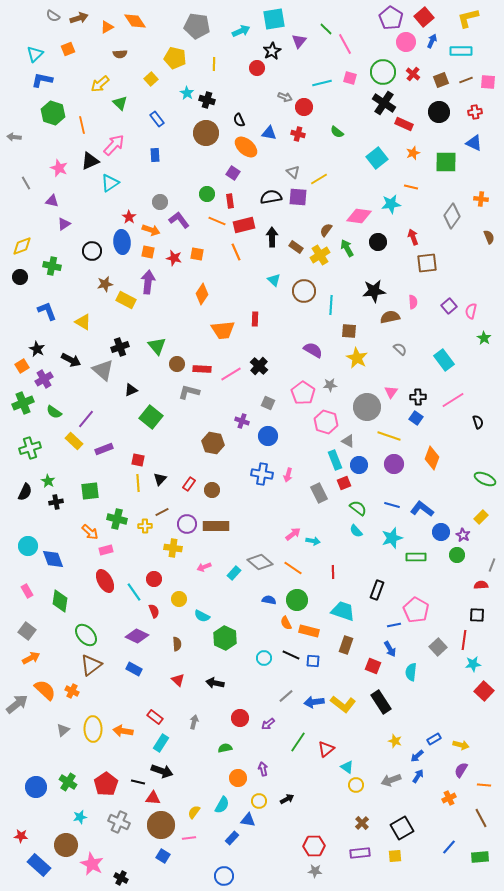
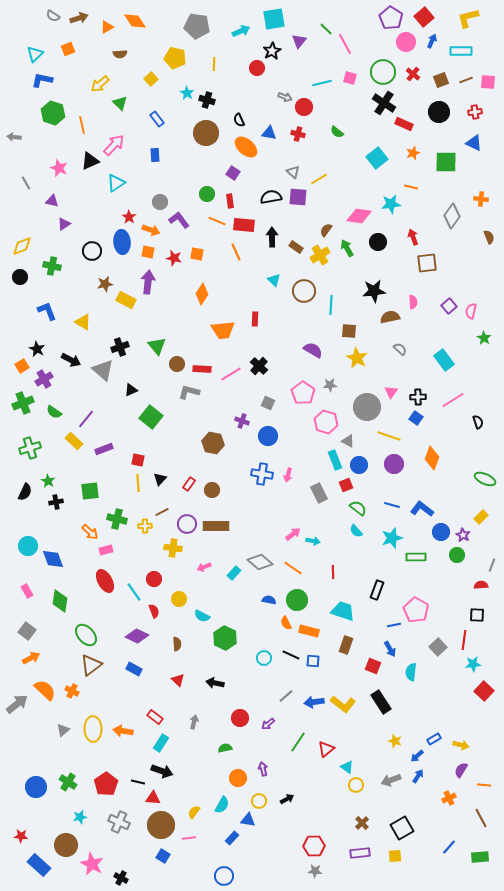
cyan triangle at (110, 183): moved 6 px right
red rectangle at (244, 225): rotated 20 degrees clockwise
red square at (344, 483): moved 2 px right, 2 px down
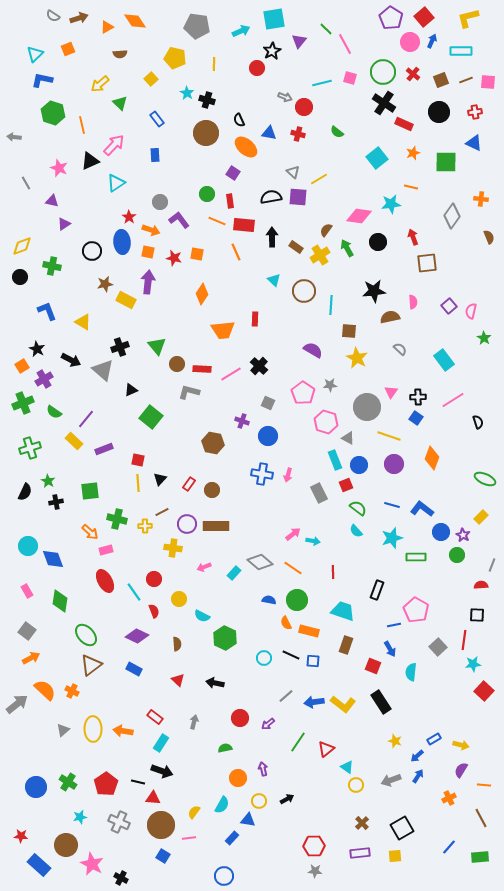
pink circle at (406, 42): moved 4 px right
gray triangle at (348, 441): moved 3 px up
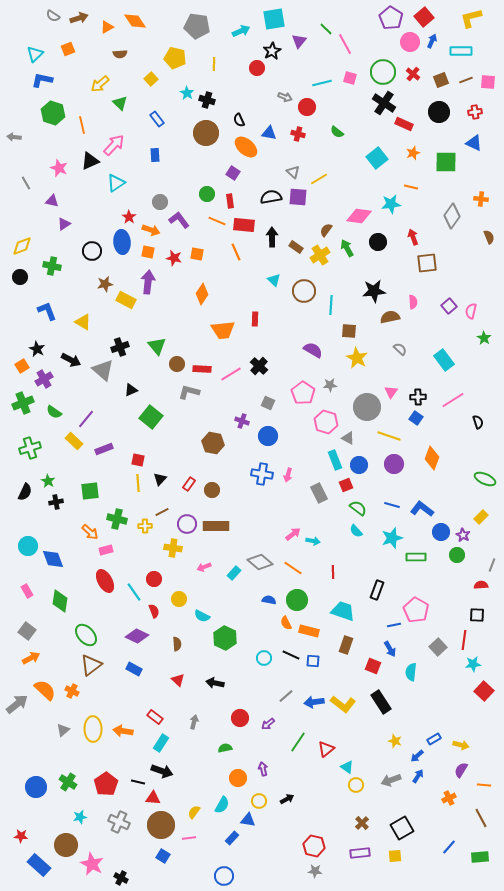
yellow L-shape at (468, 18): moved 3 px right
red circle at (304, 107): moved 3 px right
red hexagon at (314, 846): rotated 15 degrees clockwise
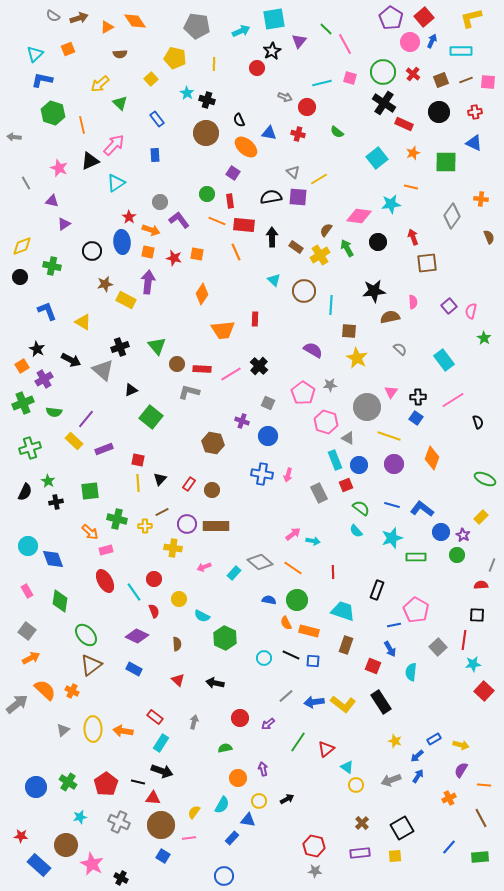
green semicircle at (54, 412): rotated 28 degrees counterclockwise
green semicircle at (358, 508): moved 3 px right
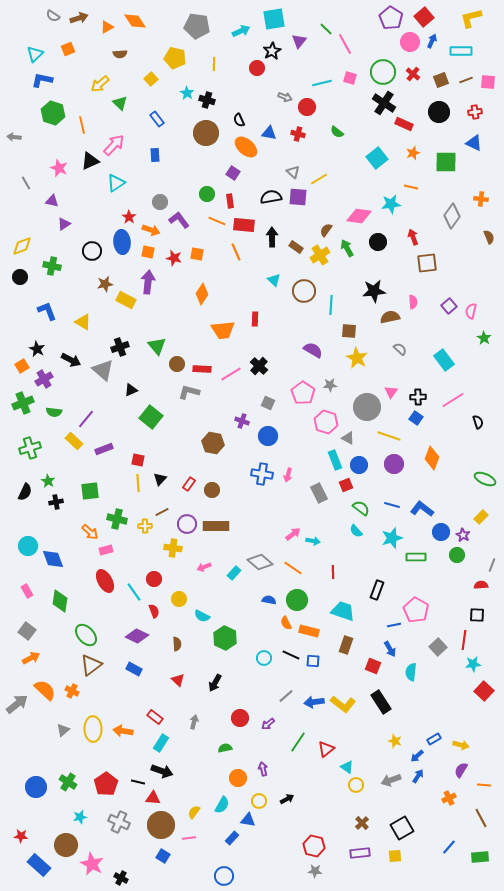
black arrow at (215, 683): rotated 72 degrees counterclockwise
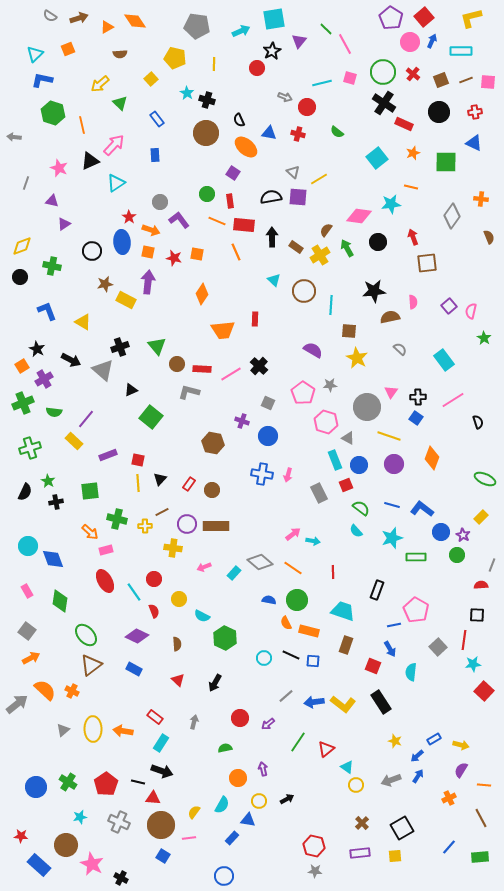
gray semicircle at (53, 16): moved 3 px left
gray line at (26, 183): rotated 48 degrees clockwise
purple rectangle at (104, 449): moved 4 px right, 6 px down
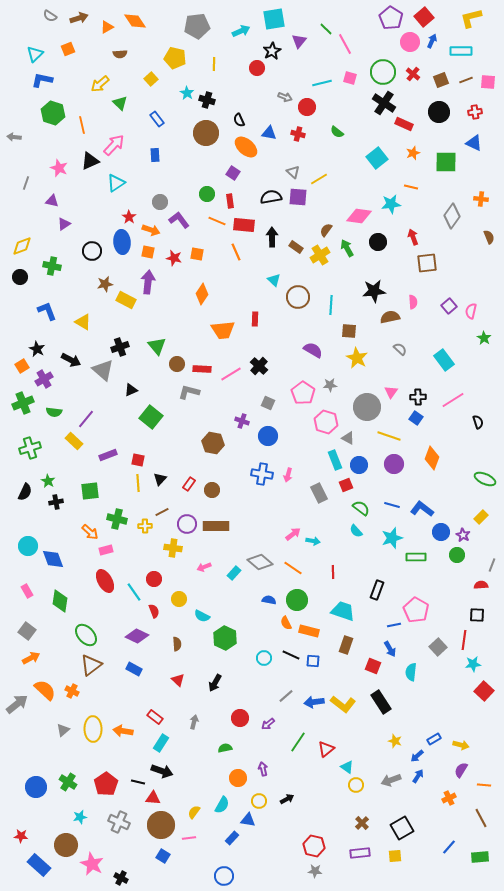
gray pentagon at (197, 26): rotated 15 degrees counterclockwise
brown circle at (304, 291): moved 6 px left, 6 px down
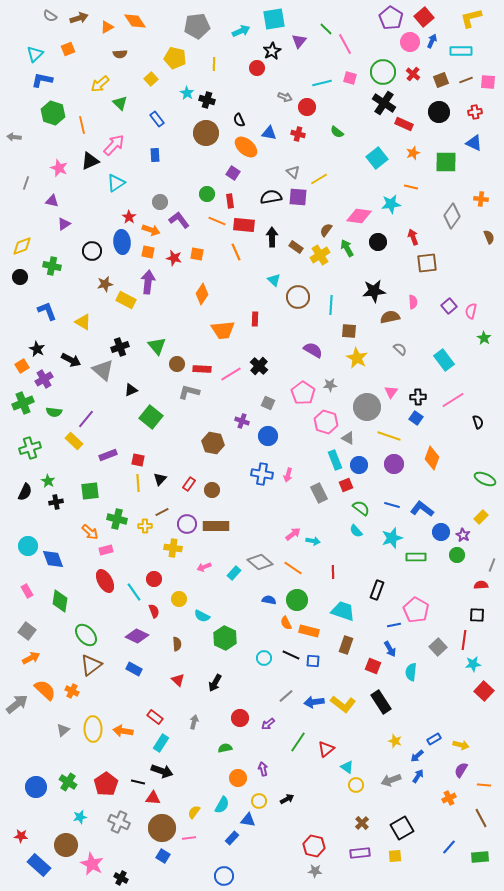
brown circle at (161, 825): moved 1 px right, 3 px down
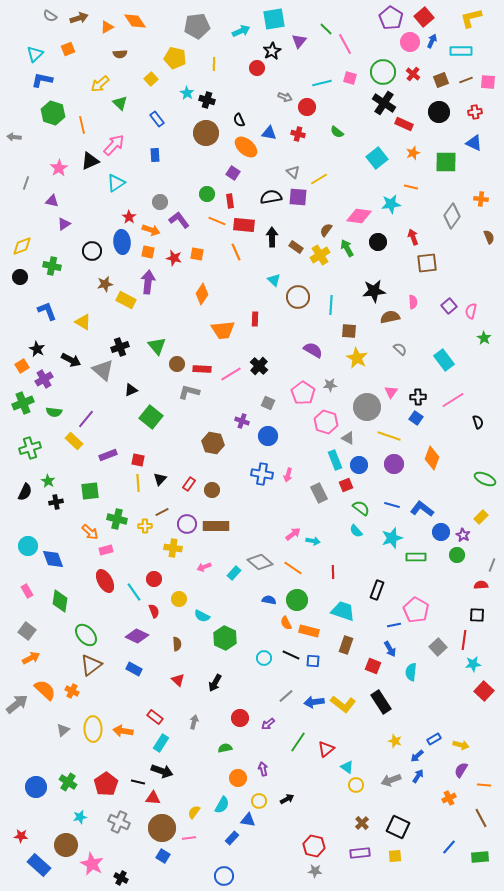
pink star at (59, 168): rotated 18 degrees clockwise
black square at (402, 828): moved 4 px left, 1 px up; rotated 35 degrees counterclockwise
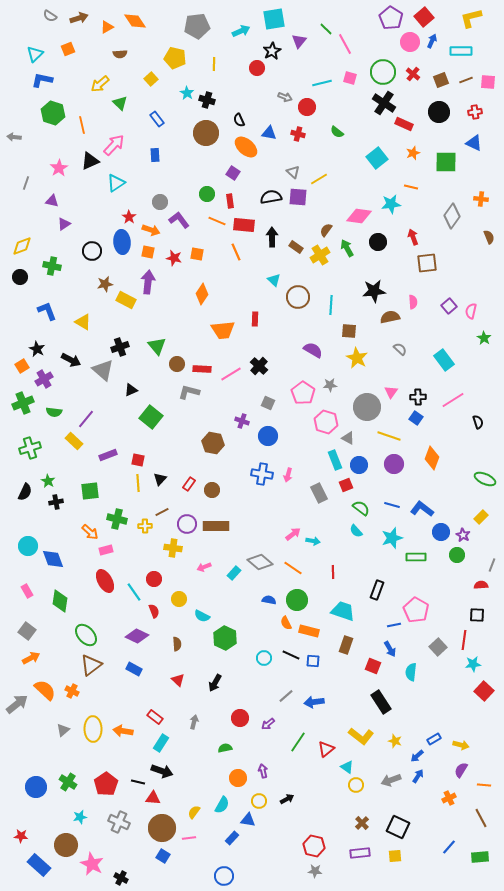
yellow L-shape at (343, 704): moved 18 px right, 32 px down
purple arrow at (263, 769): moved 2 px down
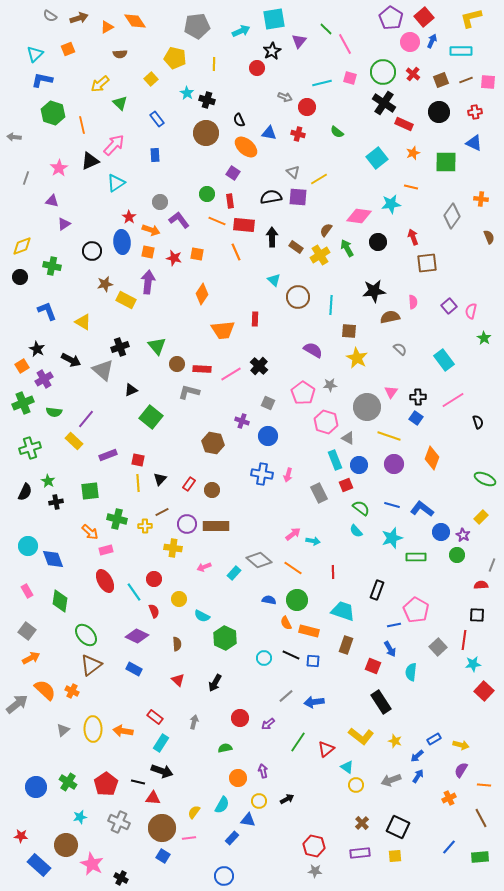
gray line at (26, 183): moved 5 px up
gray diamond at (260, 562): moved 1 px left, 2 px up
